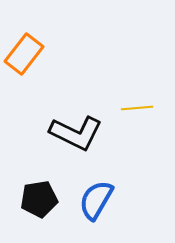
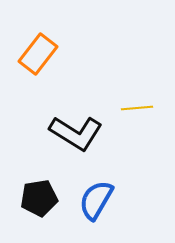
orange rectangle: moved 14 px right
black L-shape: rotated 6 degrees clockwise
black pentagon: moved 1 px up
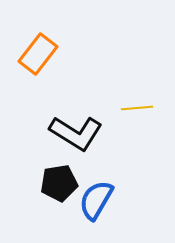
black pentagon: moved 20 px right, 15 px up
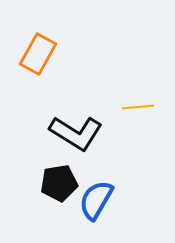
orange rectangle: rotated 9 degrees counterclockwise
yellow line: moved 1 px right, 1 px up
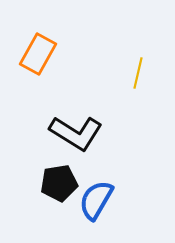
yellow line: moved 34 px up; rotated 72 degrees counterclockwise
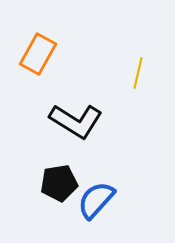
black L-shape: moved 12 px up
blue semicircle: rotated 12 degrees clockwise
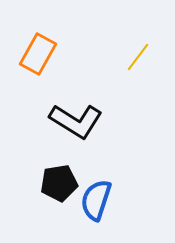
yellow line: moved 16 px up; rotated 24 degrees clockwise
blue semicircle: rotated 24 degrees counterclockwise
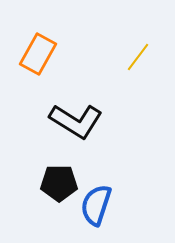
black pentagon: rotated 9 degrees clockwise
blue semicircle: moved 5 px down
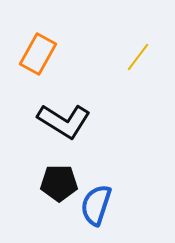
black L-shape: moved 12 px left
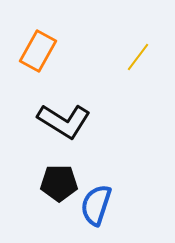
orange rectangle: moved 3 px up
